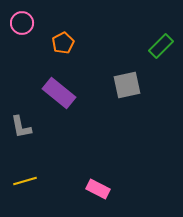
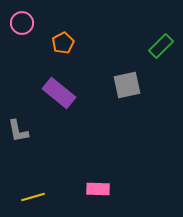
gray L-shape: moved 3 px left, 4 px down
yellow line: moved 8 px right, 16 px down
pink rectangle: rotated 25 degrees counterclockwise
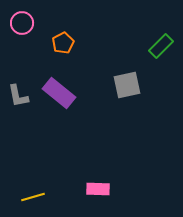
gray L-shape: moved 35 px up
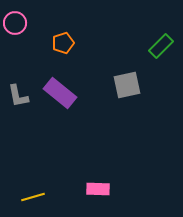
pink circle: moved 7 px left
orange pentagon: rotated 10 degrees clockwise
purple rectangle: moved 1 px right
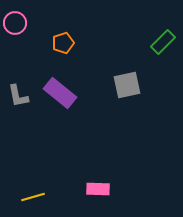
green rectangle: moved 2 px right, 4 px up
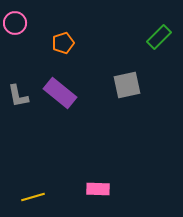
green rectangle: moved 4 px left, 5 px up
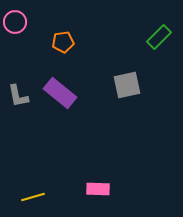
pink circle: moved 1 px up
orange pentagon: moved 1 px up; rotated 10 degrees clockwise
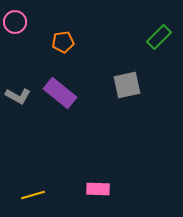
gray L-shape: rotated 50 degrees counterclockwise
yellow line: moved 2 px up
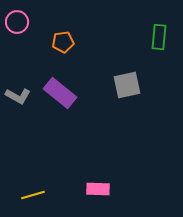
pink circle: moved 2 px right
green rectangle: rotated 40 degrees counterclockwise
